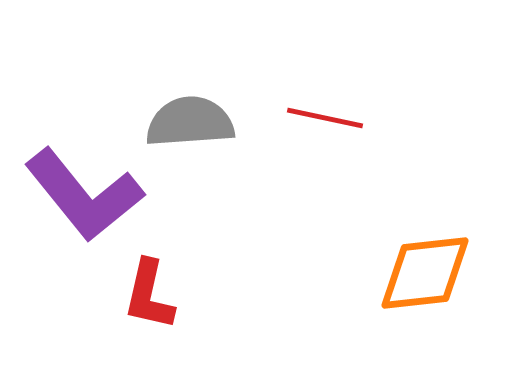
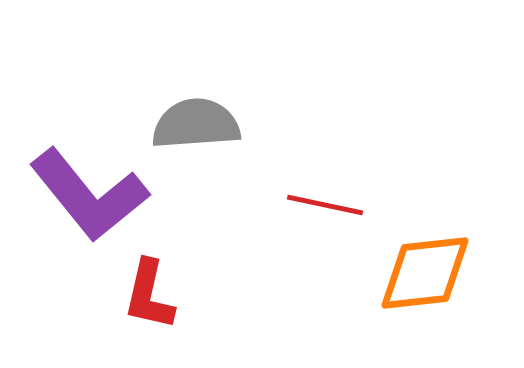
red line: moved 87 px down
gray semicircle: moved 6 px right, 2 px down
purple L-shape: moved 5 px right
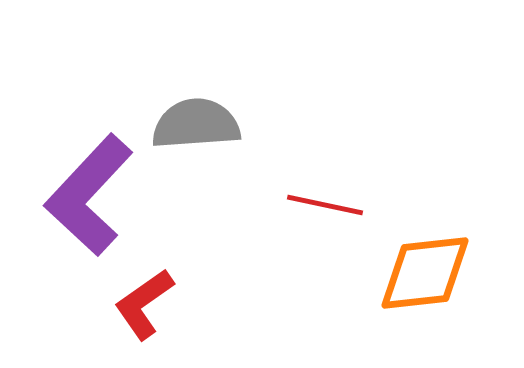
purple L-shape: rotated 82 degrees clockwise
red L-shape: moved 5 px left, 9 px down; rotated 42 degrees clockwise
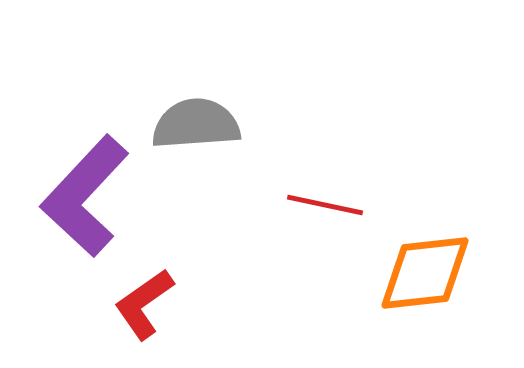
purple L-shape: moved 4 px left, 1 px down
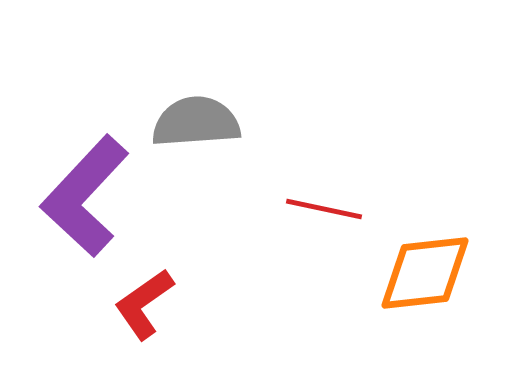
gray semicircle: moved 2 px up
red line: moved 1 px left, 4 px down
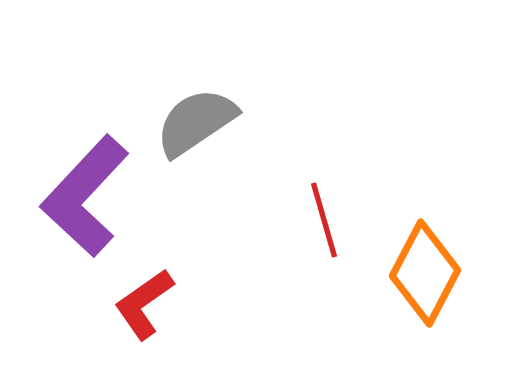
gray semicircle: rotated 30 degrees counterclockwise
red line: moved 11 px down; rotated 62 degrees clockwise
orange diamond: rotated 56 degrees counterclockwise
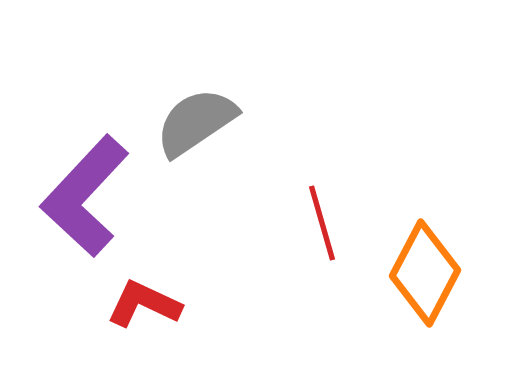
red line: moved 2 px left, 3 px down
red L-shape: rotated 60 degrees clockwise
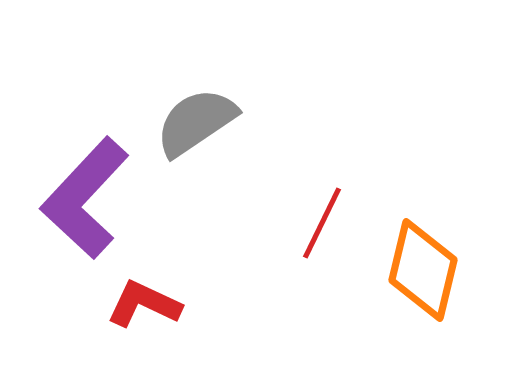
purple L-shape: moved 2 px down
red line: rotated 42 degrees clockwise
orange diamond: moved 2 px left, 3 px up; rotated 14 degrees counterclockwise
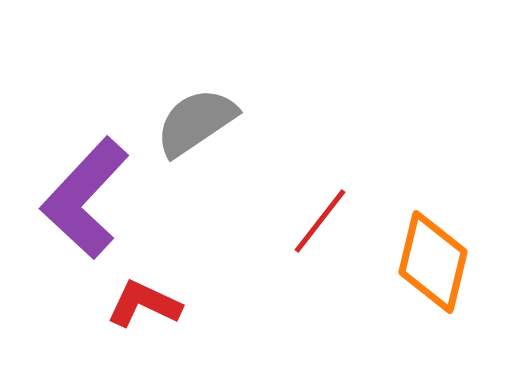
red line: moved 2 px left, 2 px up; rotated 12 degrees clockwise
orange diamond: moved 10 px right, 8 px up
